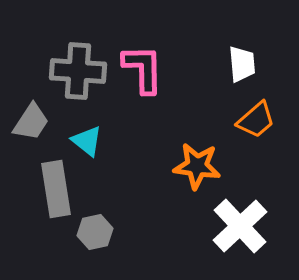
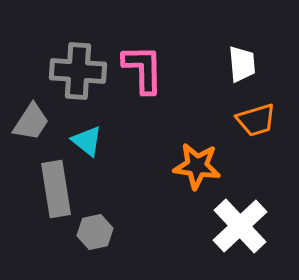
orange trapezoid: rotated 24 degrees clockwise
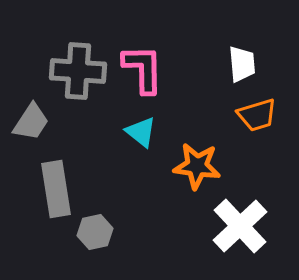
orange trapezoid: moved 1 px right, 5 px up
cyan triangle: moved 54 px right, 9 px up
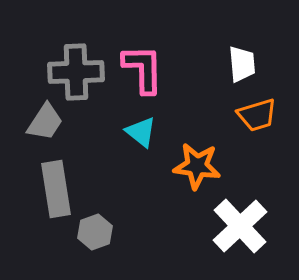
gray cross: moved 2 px left, 1 px down; rotated 6 degrees counterclockwise
gray trapezoid: moved 14 px right
gray hexagon: rotated 8 degrees counterclockwise
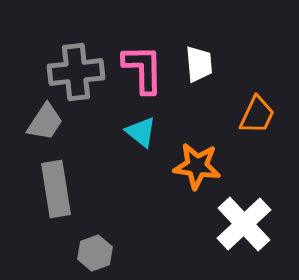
white trapezoid: moved 43 px left
gray cross: rotated 4 degrees counterclockwise
orange trapezoid: rotated 48 degrees counterclockwise
white cross: moved 4 px right, 2 px up
gray hexagon: moved 21 px down
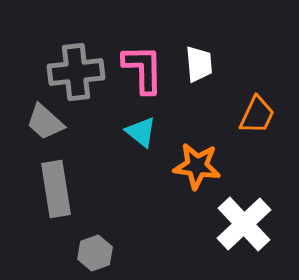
gray trapezoid: rotated 99 degrees clockwise
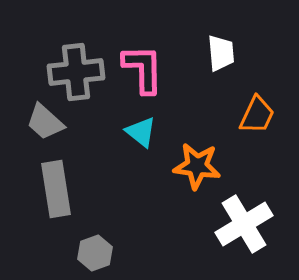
white trapezoid: moved 22 px right, 11 px up
white cross: rotated 12 degrees clockwise
